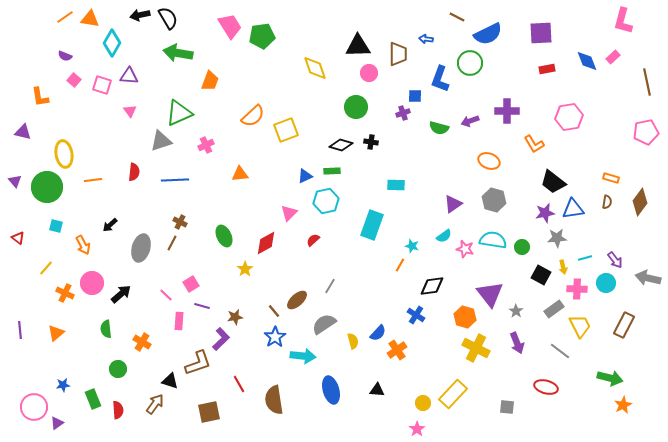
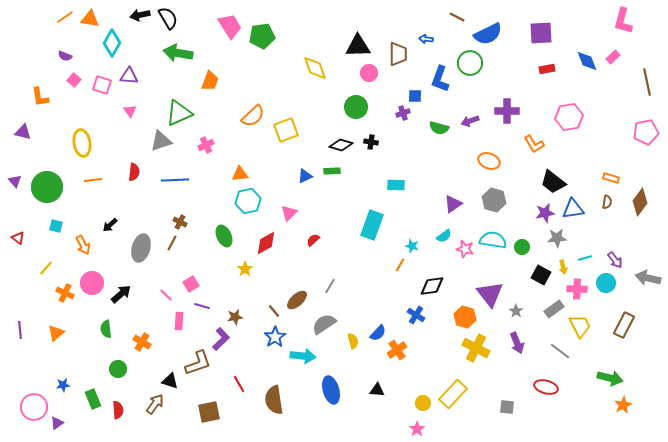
yellow ellipse at (64, 154): moved 18 px right, 11 px up
cyan hexagon at (326, 201): moved 78 px left
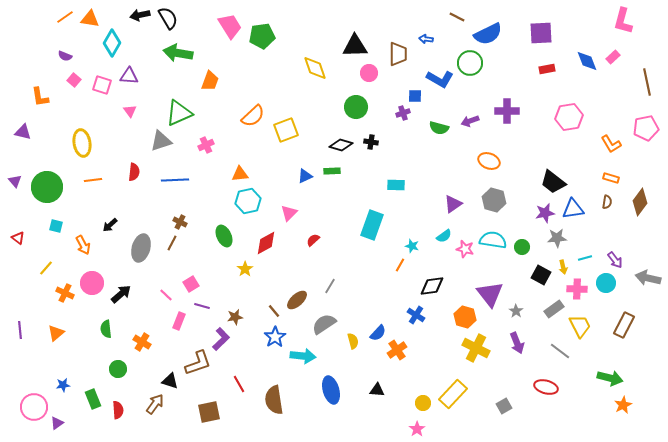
black triangle at (358, 46): moved 3 px left
blue L-shape at (440, 79): rotated 80 degrees counterclockwise
pink pentagon at (646, 132): moved 4 px up
orange L-shape at (534, 144): moved 77 px right
pink rectangle at (179, 321): rotated 18 degrees clockwise
gray square at (507, 407): moved 3 px left, 1 px up; rotated 35 degrees counterclockwise
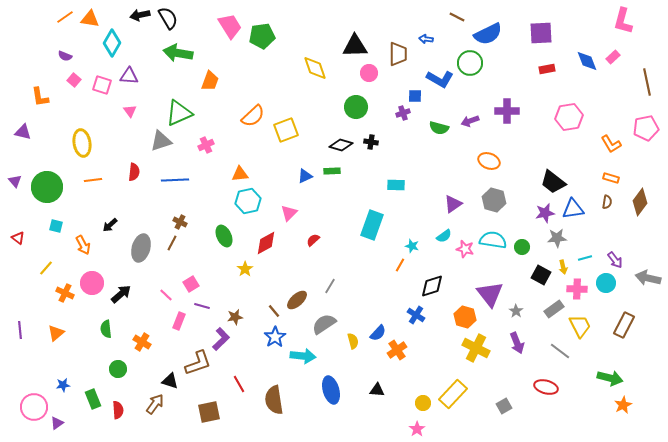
black diamond at (432, 286): rotated 10 degrees counterclockwise
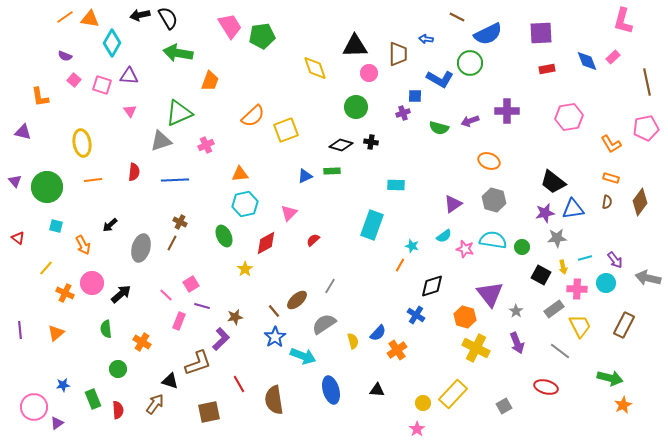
cyan hexagon at (248, 201): moved 3 px left, 3 px down
cyan arrow at (303, 356): rotated 15 degrees clockwise
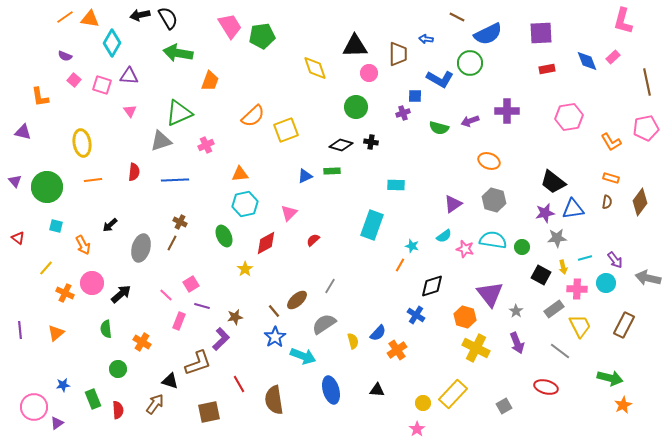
orange L-shape at (611, 144): moved 2 px up
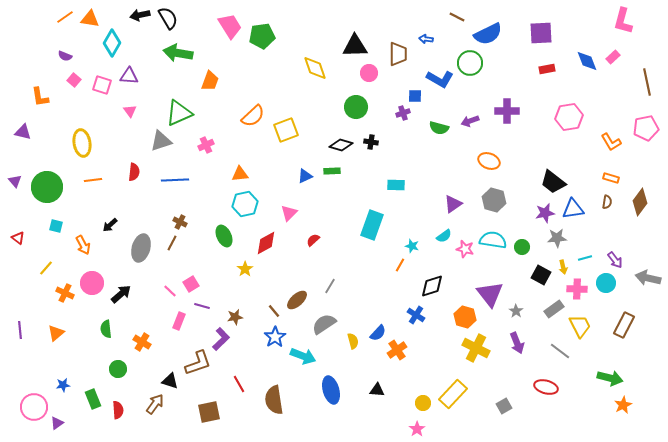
pink line at (166, 295): moved 4 px right, 4 px up
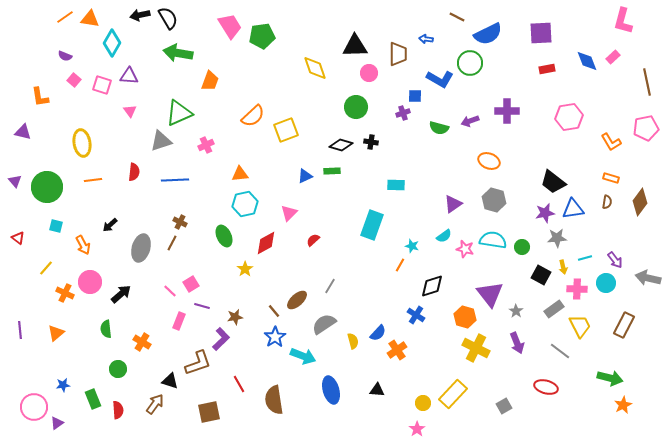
pink circle at (92, 283): moved 2 px left, 1 px up
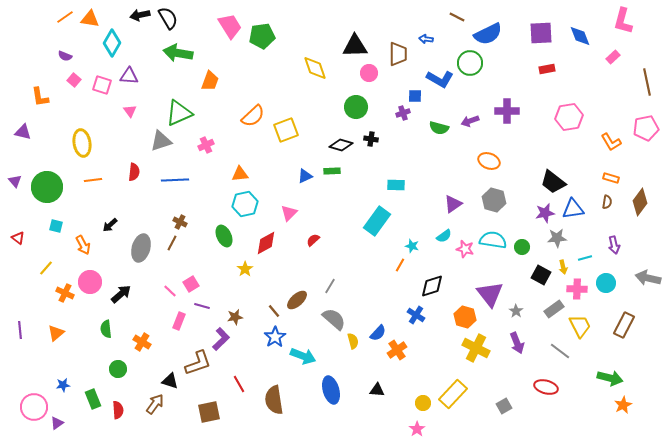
blue diamond at (587, 61): moved 7 px left, 25 px up
black cross at (371, 142): moved 3 px up
cyan rectangle at (372, 225): moved 5 px right, 4 px up; rotated 16 degrees clockwise
purple arrow at (615, 260): moved 1 px left, 15 px up; rotated 24 degrees clockwise
gray semicircle at (324, 324): moved 10 px right, 5 px up; rotated 75 degrees clockwise
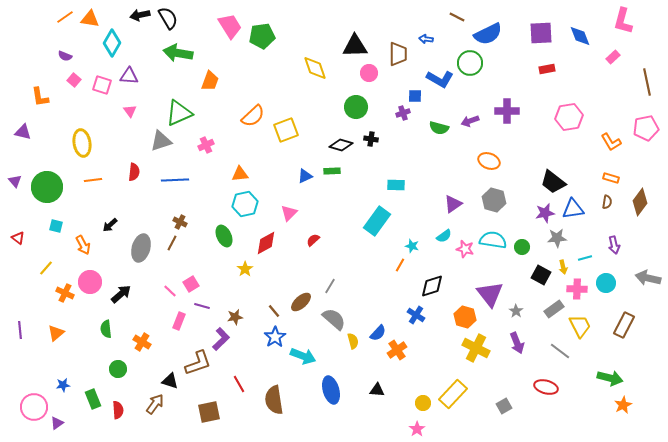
brown ellipse at (297, 300): moved 4 px right, 2 px down
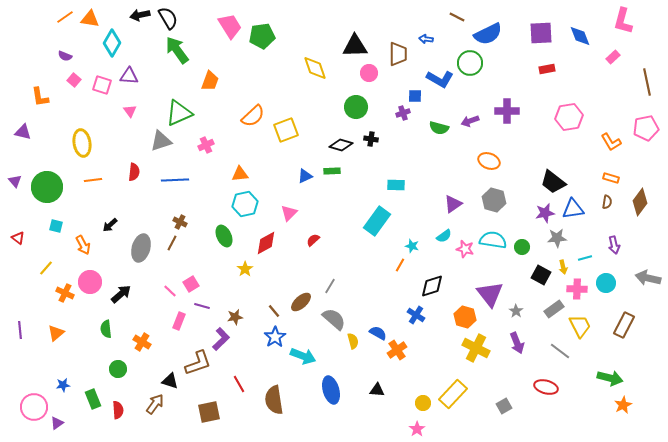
green arrow at (178, 53): moved 1 px left, 3 px up; rotated 44 degrees clockwise
blue semicircle at (378, 333): rotated 102 degrees counterclockwise
